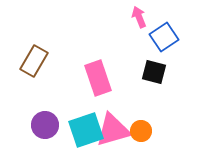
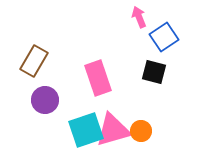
purple circle: moved 25 px up
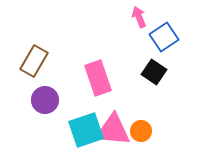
black square: rotated 20 degrees clockwise
pink triangle: rotated 21 degrees clockwise
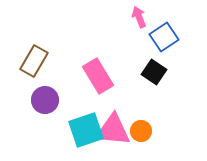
pink rectangle: moved 2 px up; rotated 12 degrees counterclockwise
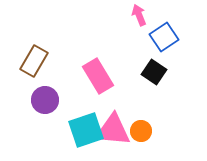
pink arrow: moved 2 px up
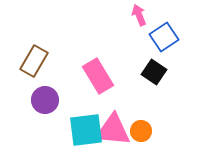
cyan square: rotated 12 degrees clockwise
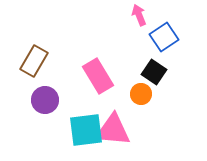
orange circle: moved 37 px up
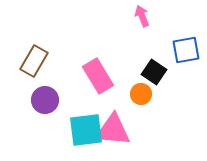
pink arrow: moved 3 px right, 1 px down
blue square: moved 22 px right, 13 px down; rotated 24 degrees clockwise
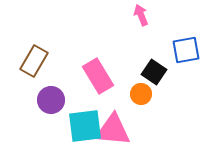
pink arrow: moved 1 px left, 1 px up
purple circle: moved 6 px right
cyan square: moved 1 px left, 4 px up
